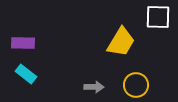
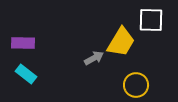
white square: moved 7 px left, 3 px down
gray arrow: moved 29 px up; rotated 30 degrees counterclockwise
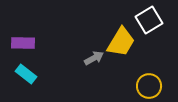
white square: moved 2 px left; rotated 32 degrees counterclockwise
yellow circle: moved 13 px right, 1 px down
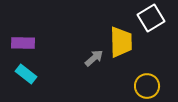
white square: moved 2 px right, 2 px up
yellow trapezoid: rotated 32 degrees counterclockwise
gray arrow: rotated 12 degrees counterclockwise
yellow circle: moved 2 px left
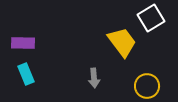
yellow trapezoid: moved 1 px right; rotated 36 degrees counterclockwise
gray arrow: moved 20 px down; rotated 126 degrees clockwise
cyan rectangle: rotated 30 degrees clockwise
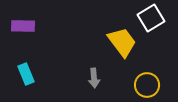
purple rectangle: moved 17 px up
yellow circle: moved 1 px up
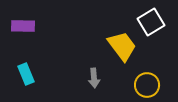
white square: moved 4 px down
yellow trapezoid: moved 4 px down
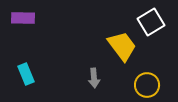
purple rectangle: moved 8 px up
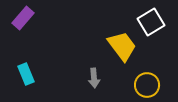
purple rectangle: rotated 50 degrees counterclockwise
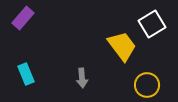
white square: moved 1 px right, 2 px down
gray arrow: moved 12 px left
